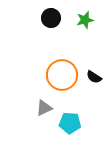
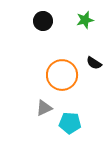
black circle: moved 8 px left, 3 px down
black semicircle: moved 14 px up
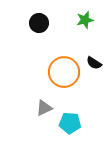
black circle: moved 4 px left, 2 px down
orange circle: moved 2 px right, 3 px up
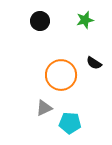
black circle: moved 1 px right, 2 px up
orange circle: moved 3 px left, 3 px down
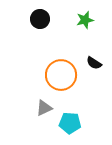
black circle: moved 2 px up
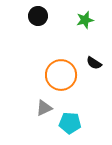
black circle: moved 2 px left, 3 px up
